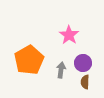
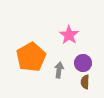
orange pentagon: moved 2 px right, 3 px up
gray arrow: moved 2 px left
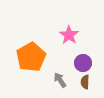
gray arrow: moved 1 px right, 10 px down; rotated 42 degrees counterclockwise
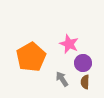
pink star: moved 9 px down; rotated 12 degrees counterclockwise
gray arrow: moved 2 px right, 1 px up
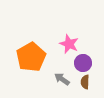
gray arrow: rotated 21 degrees counterclockwise
